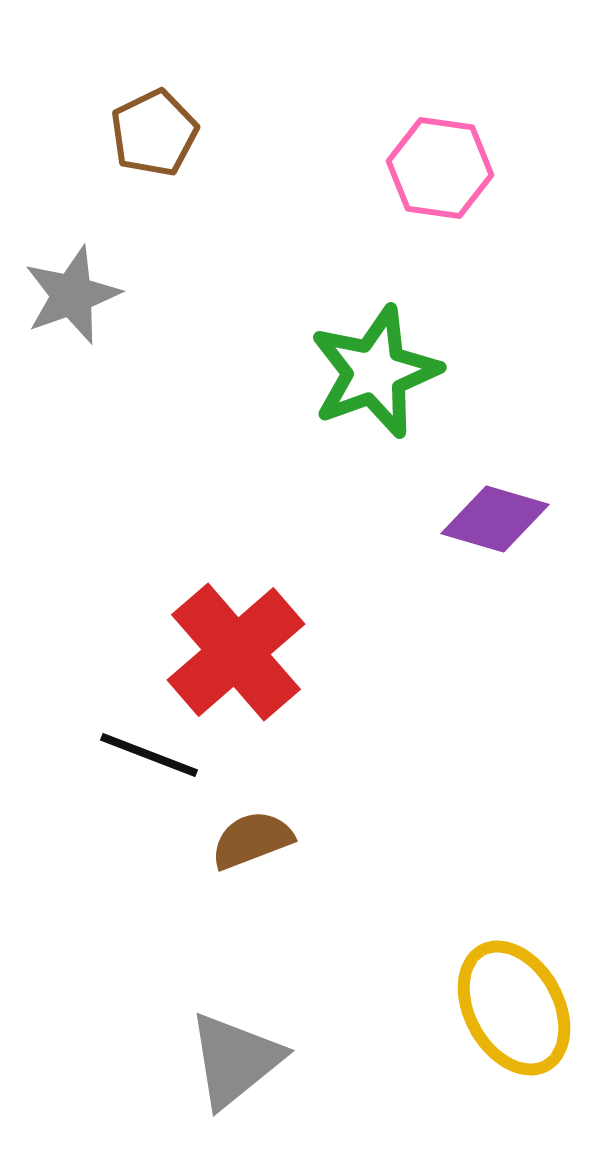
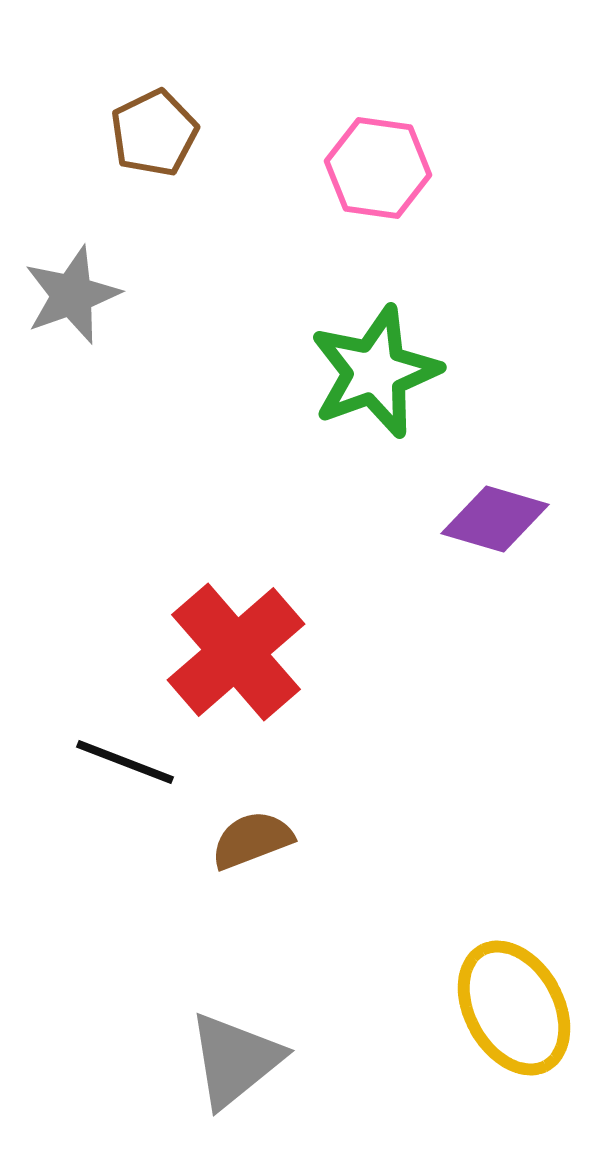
pink hexagon: moved 62 px left
black line: moved 24 px left, 7 px down
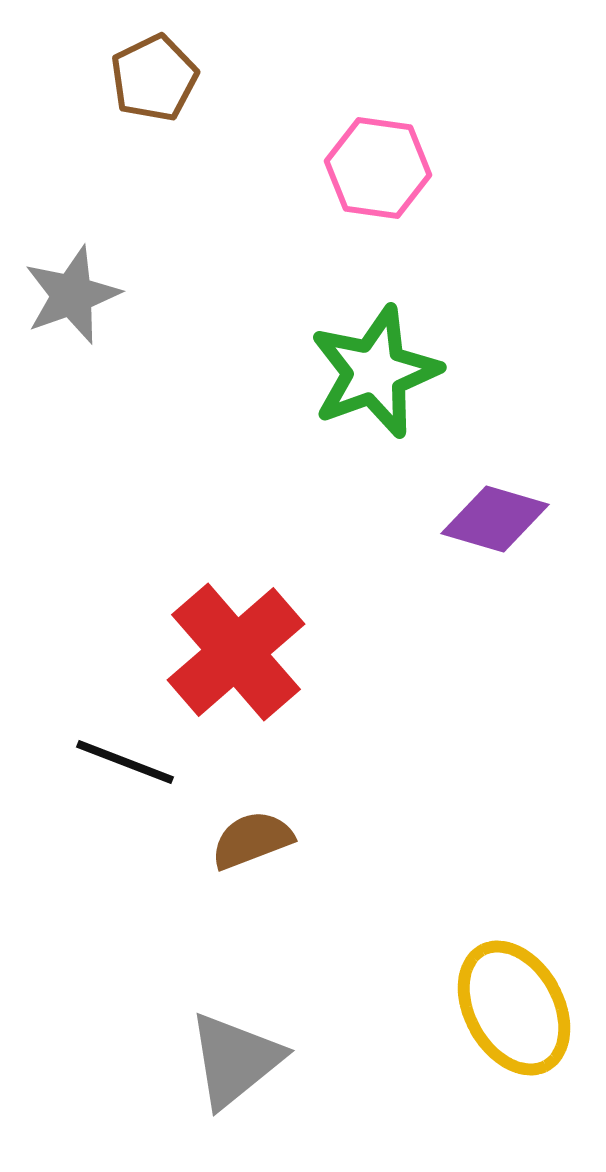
brown pentagon: moved 55 px up
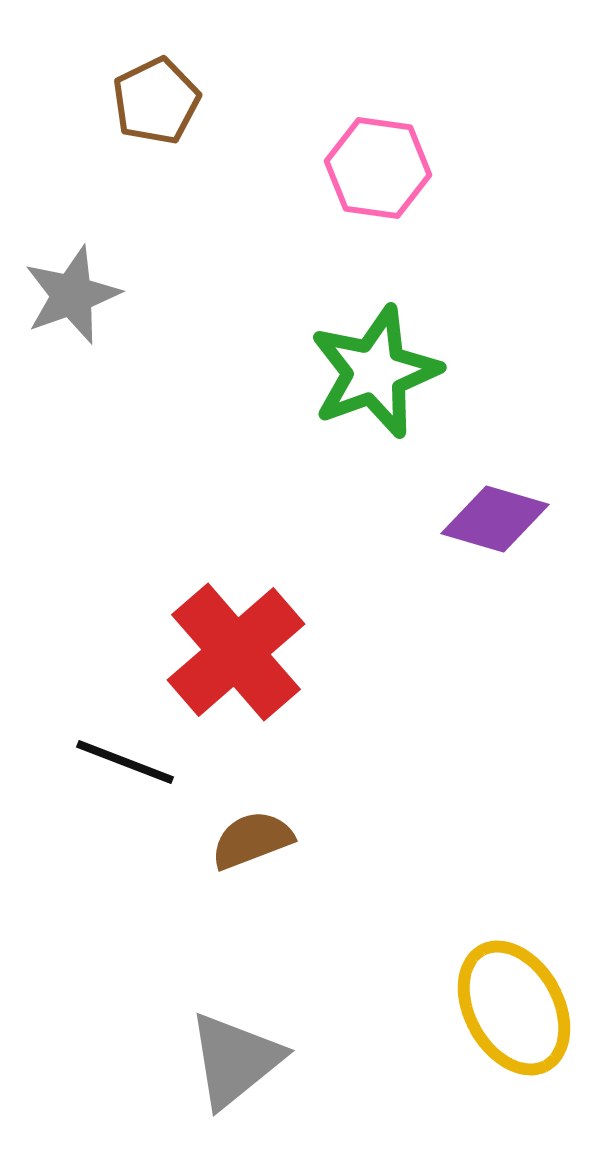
brown pentagon: moved 2 px right, 23 px down
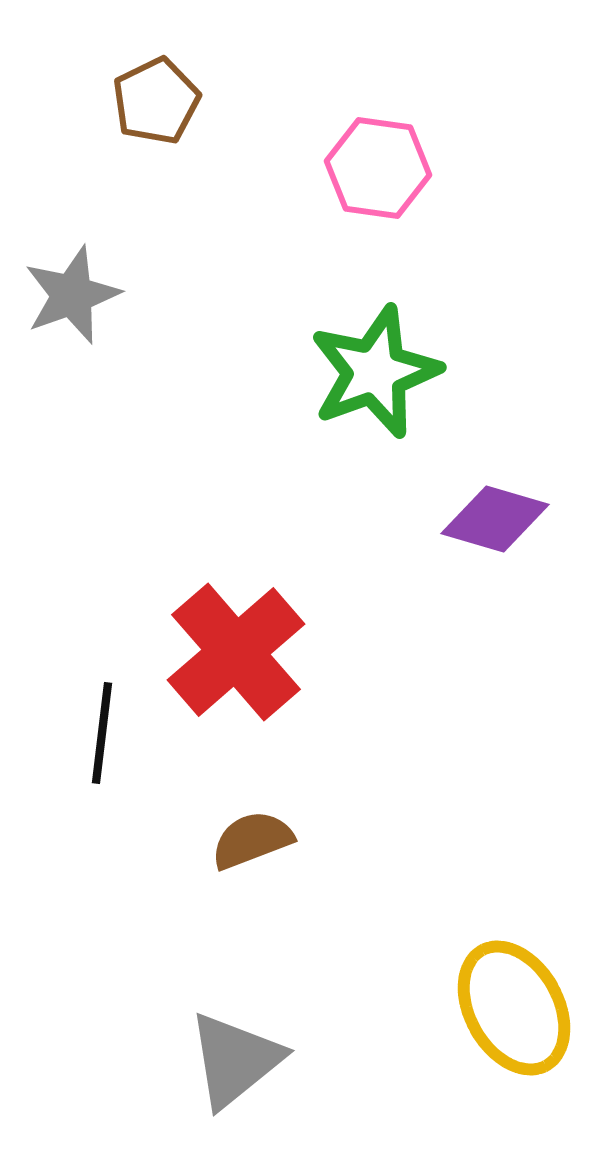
black line: moved 23 px left, 29 px up; rotated 76 degrees clockwise
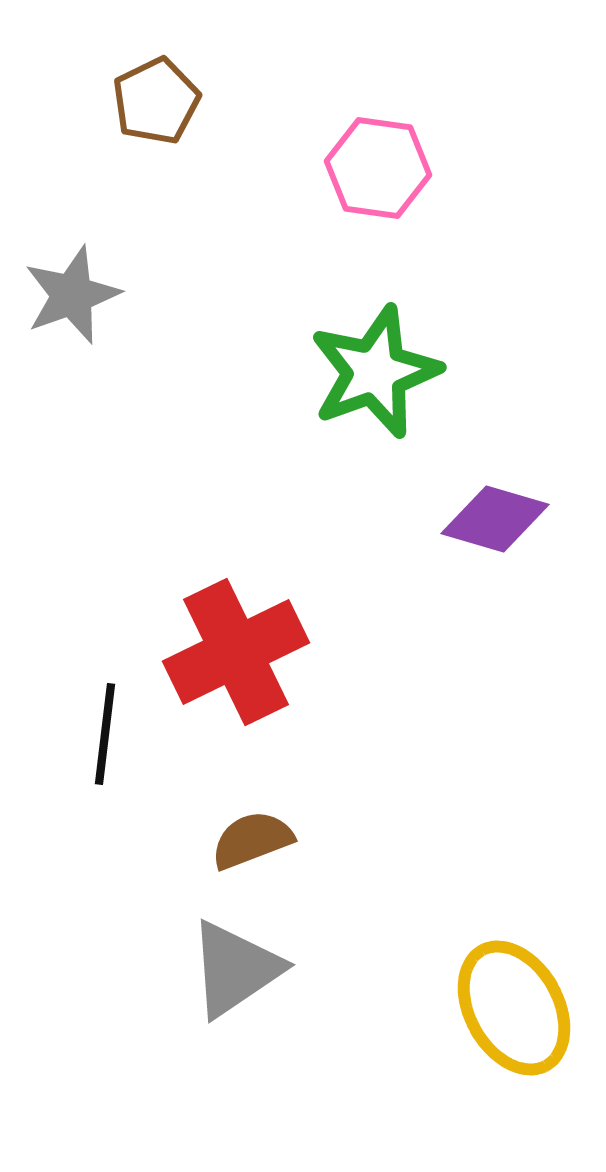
red cross: rotated 15 degrees clockwise
black line: moved 3 px right, 1 px down
gray triangle: moved 91 px up; rotated 5 degrees clockwise
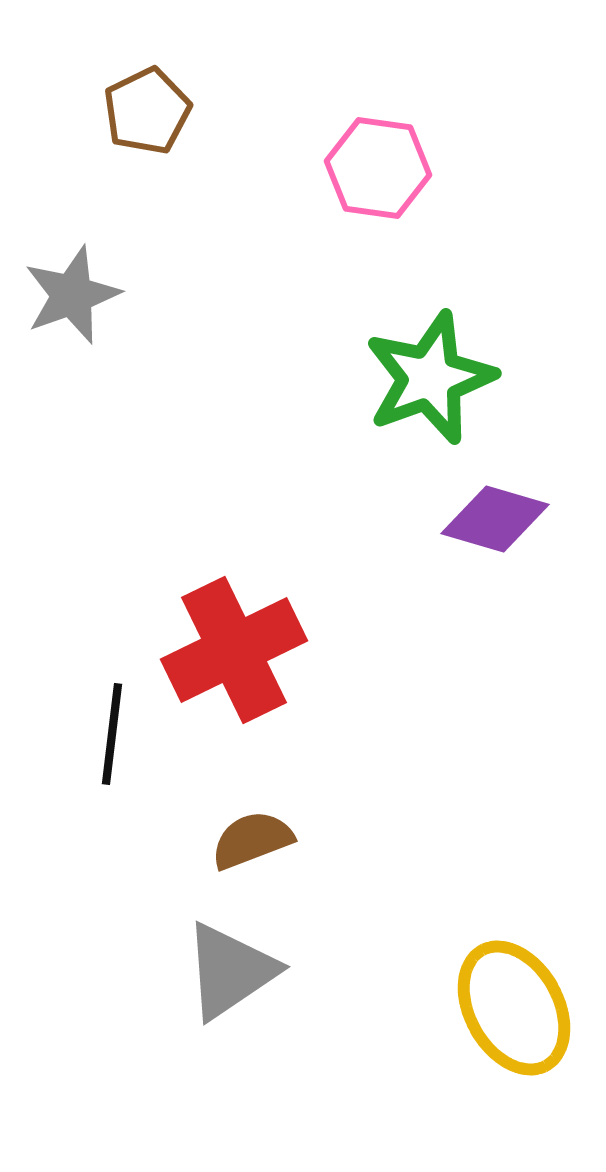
brown pentagon: moved 9 px left, 10 px down
green star: moved 55 px right, 6 px down
red cross: moved 2 px left, 2 px up
black line: moved 7 px right
gray triangle: moved 5 px left, 2 px down
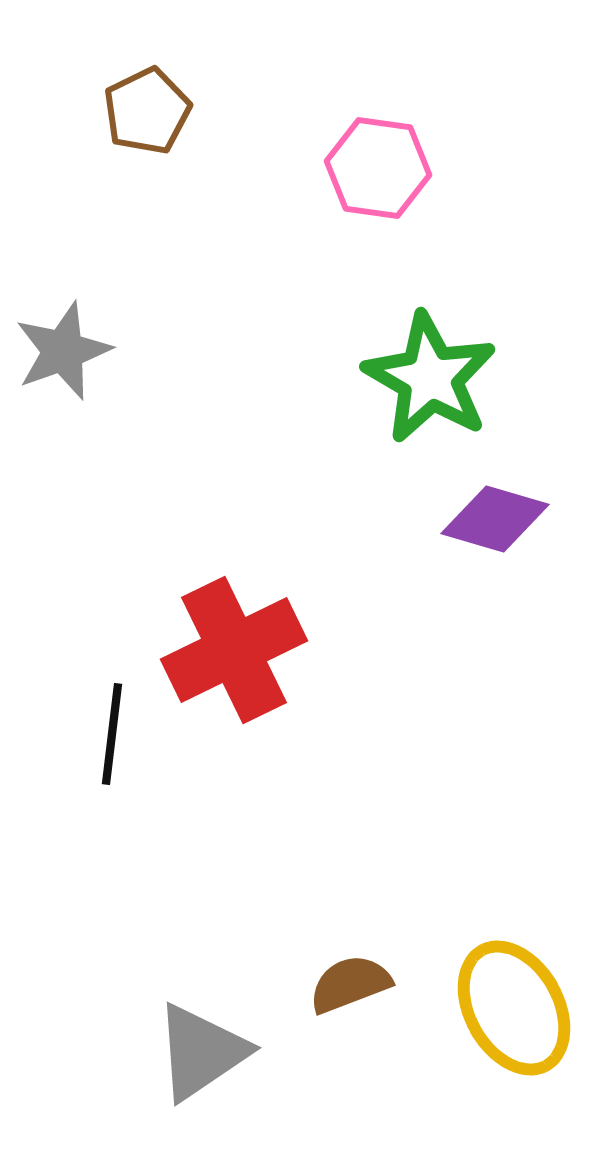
gray star: moved 9 px left, 56 px down
green star: rotated 22 degrees counterclockwise
brown semicircle: moved 98 px right, 144 px down
gray triangle: moved 29 px left, 81 px down
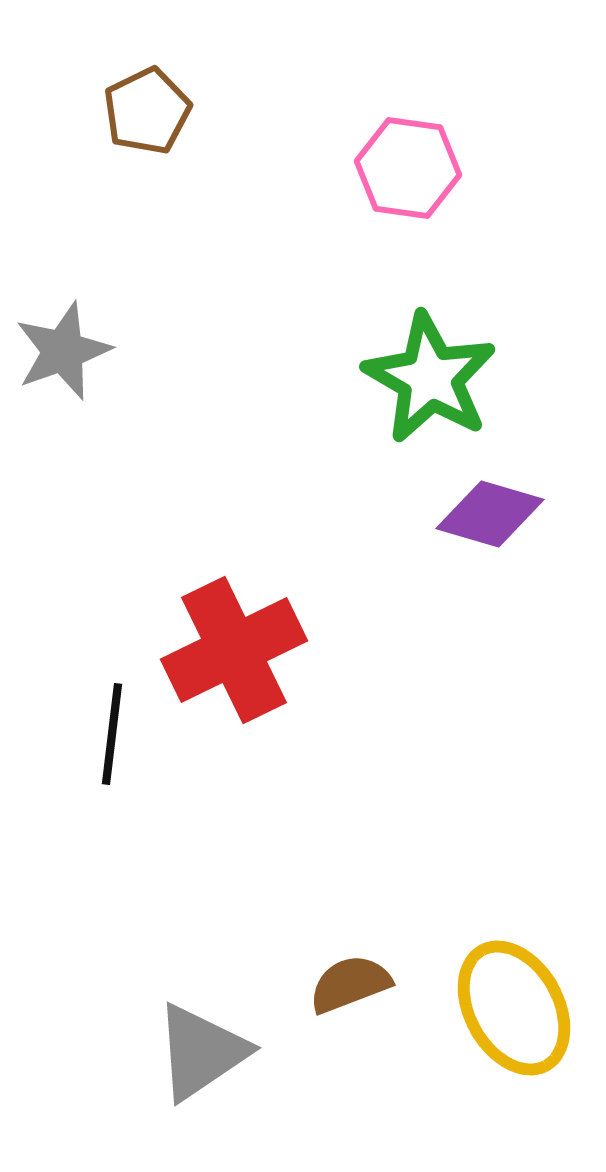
pink hexagon: moved 30 px right
purple diamond: moved 5 px left, 5 px up
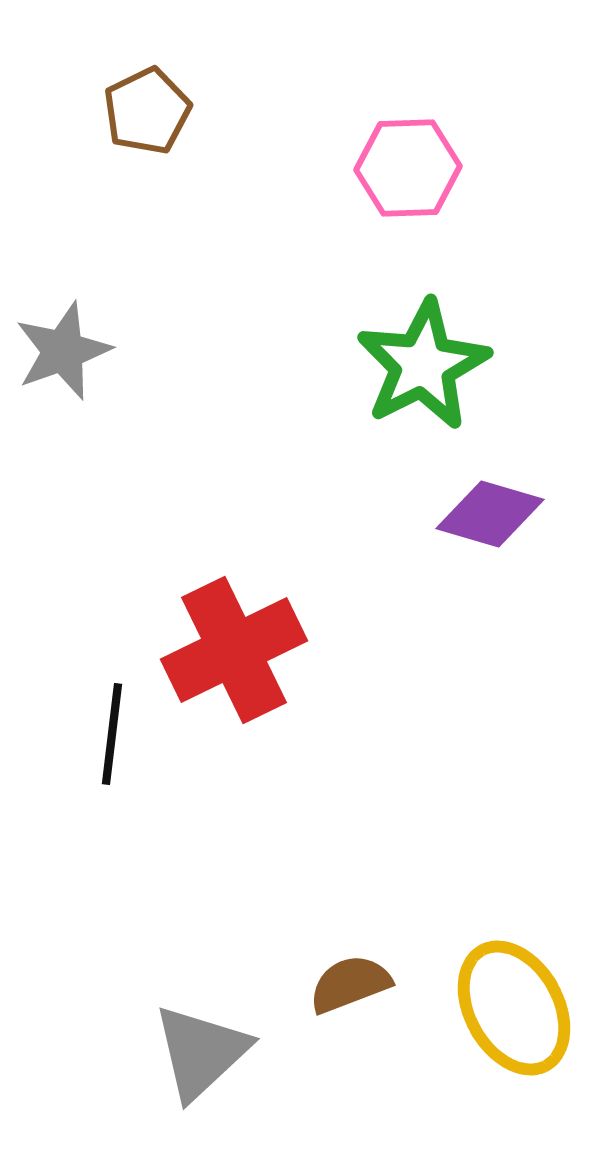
pink hexagon: rotated 10 degrees counterclockwise
green star: moved 7 px left, 13 px up; rotated 15 degrees clockwise
gray triangle: rotated 9 degrees counterclockwise
